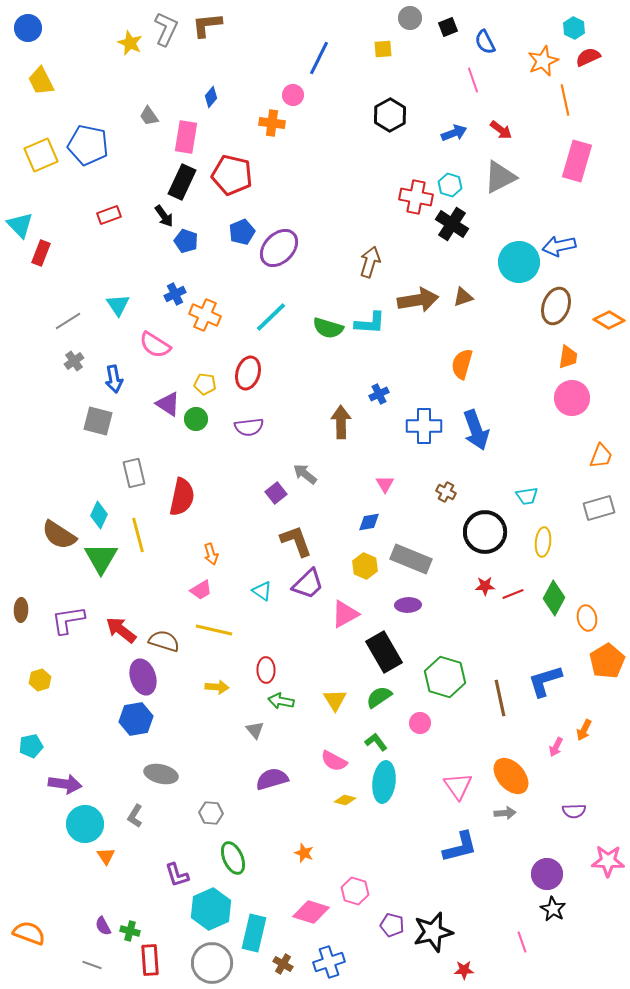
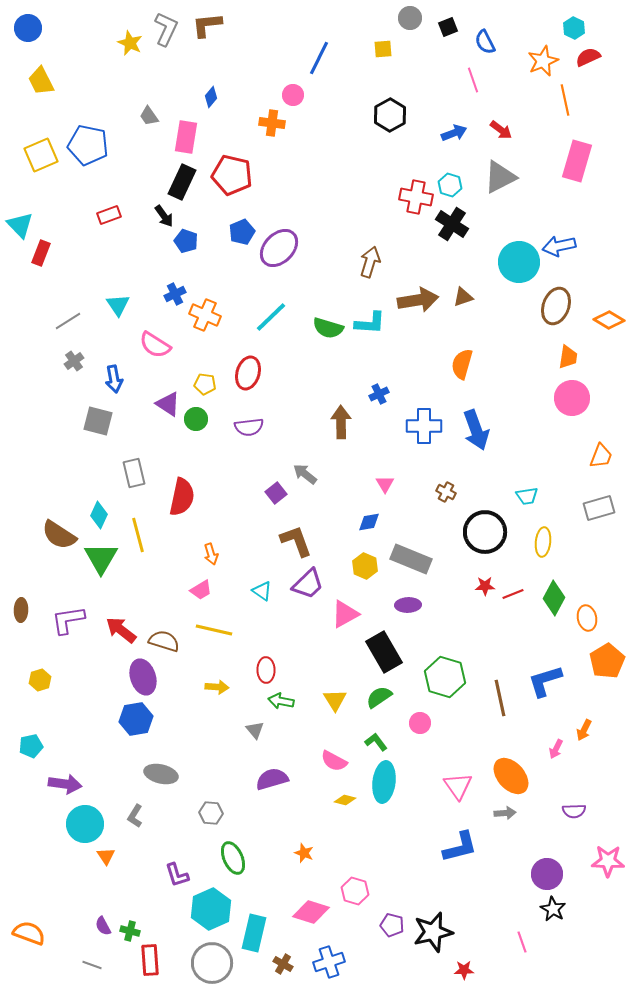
pink arrow at (556, 747): moved 2 px down
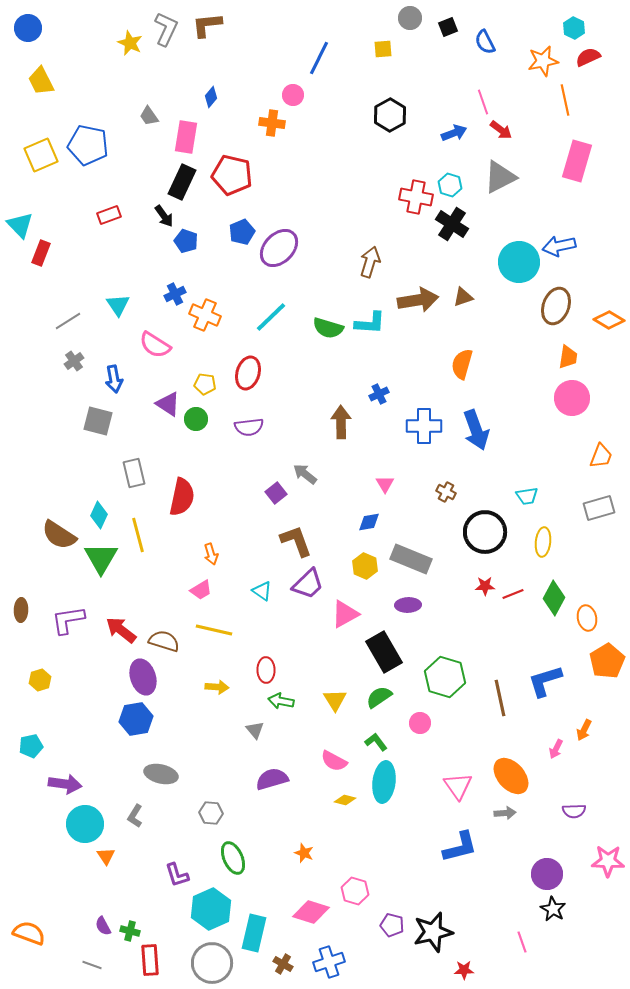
orange star at (543, 61): rotated 12 degrees clockwise
pink line at (473, 80): moved 10 px right, 22 px down
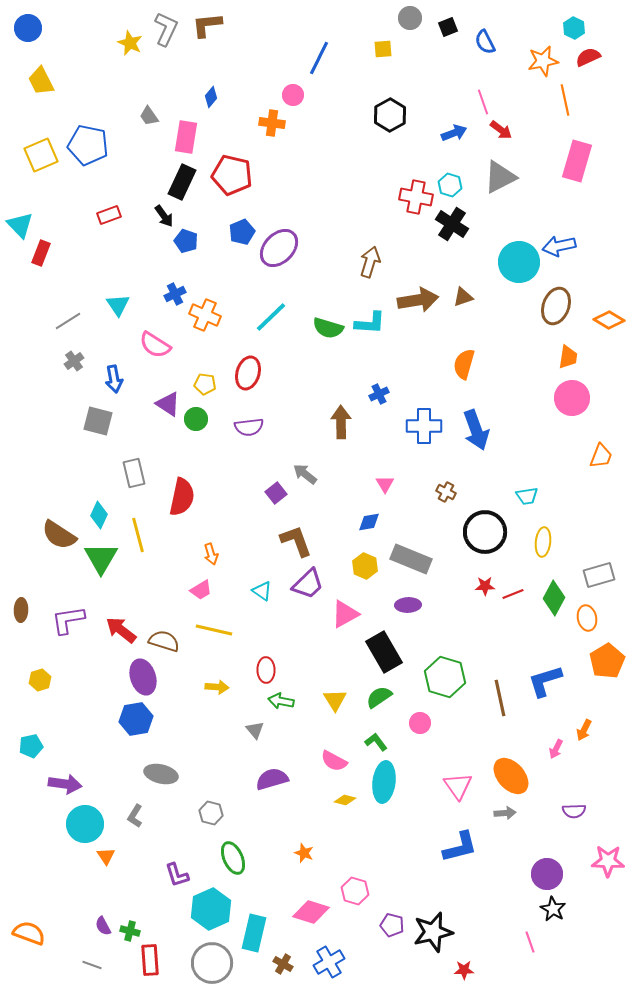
orange semicircle at (462, 364): moved 2 px right
gray rectangle at (599, 508): moved 67 px down
gray hexagon at (211, 813): rotated 10 degrees clockwise
pink line at (522, 942): moved 8 px right
blue cross at (329, 962): rotated 12 degrees counterclockwise
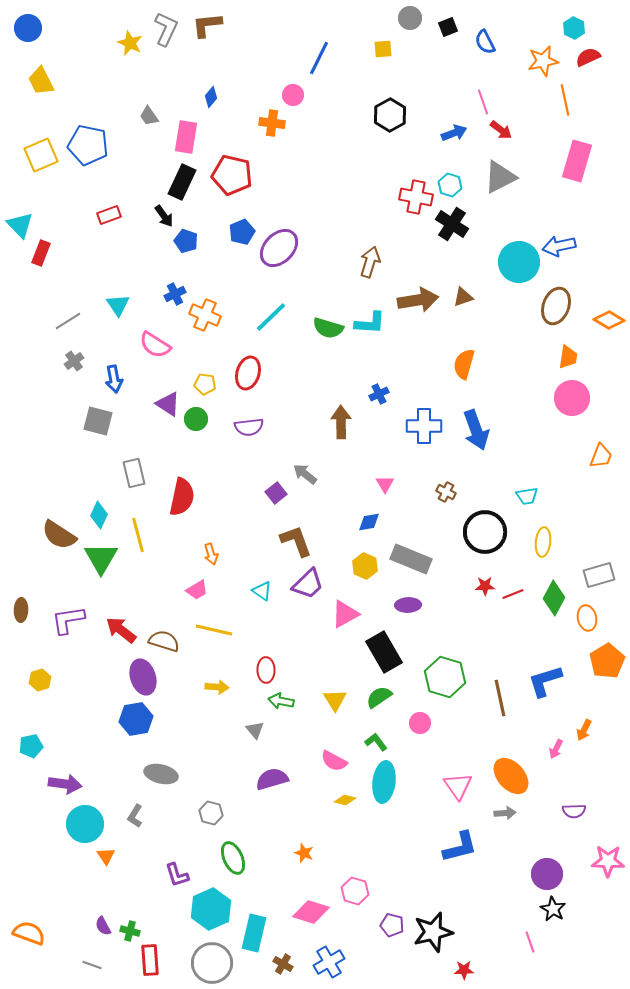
pink trapezoid at (201, 590): moved 4 px left
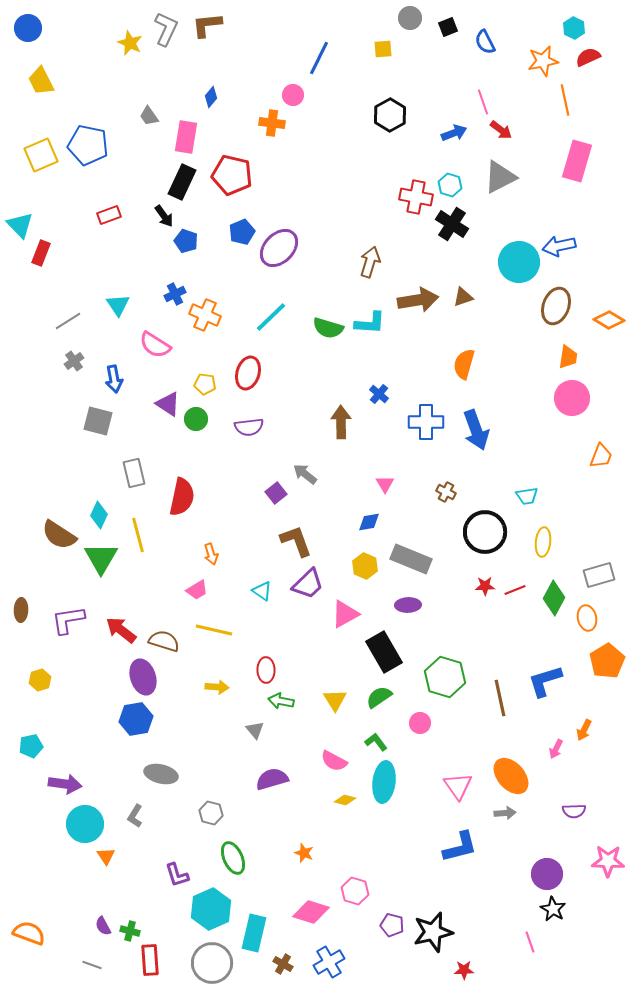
blue cross at (379, 394): rotated 24 degrees counterclockwise
blue cross at (424, 426): moved 2 px right, 4 px up
red line at (513, 594): moved 2 px right, 4 px up
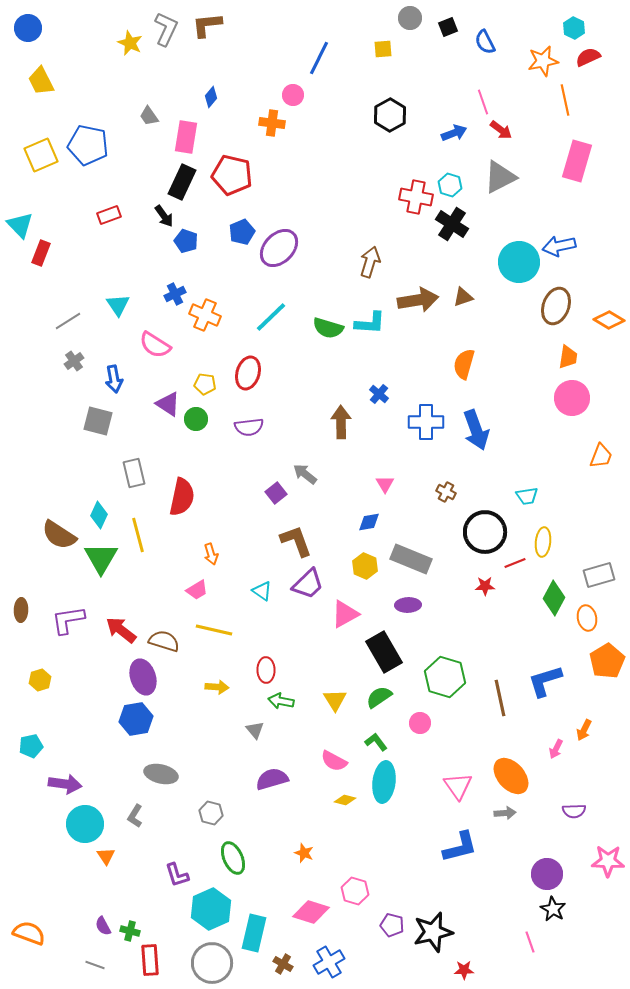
red line at (515, 590): moved 27 px up
gray line at (92, 965): moved 3 px right
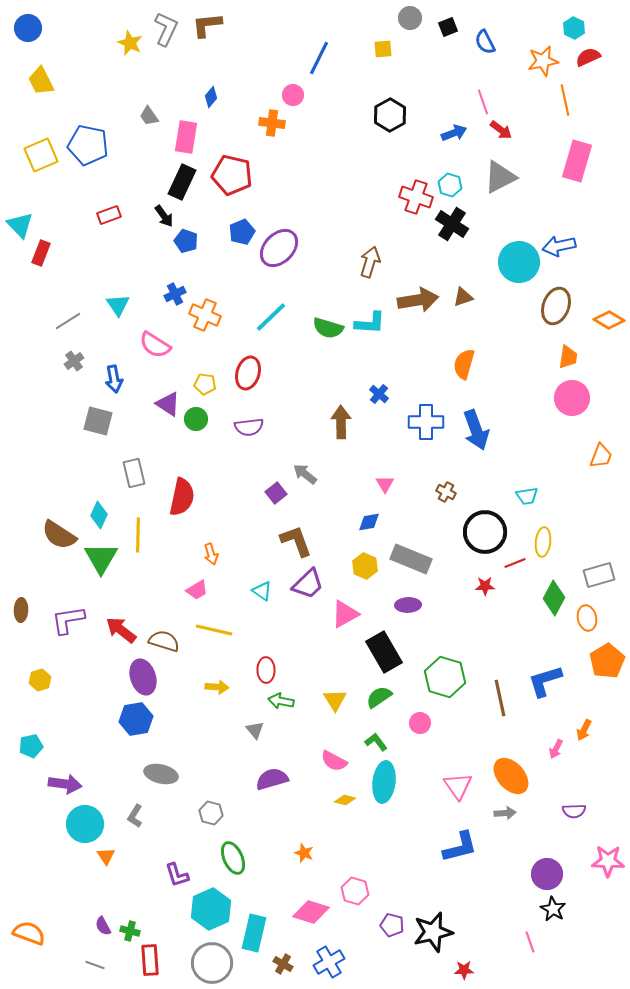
red cross at (416, 197): rotated 8 degrees clockwise
yellow line at (138, 535): rotated 16 degrees clockwise
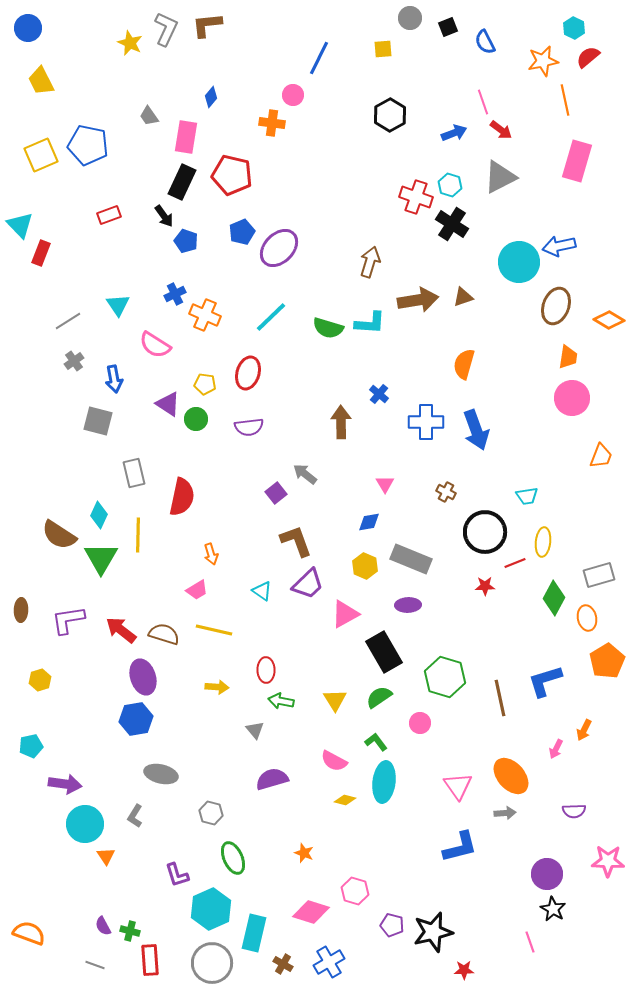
red semicircle at (588, 57): rotated 15 degrees counterclockwise
brown semicircle at (164, 641): moved 7 px up
